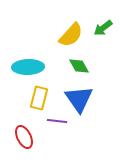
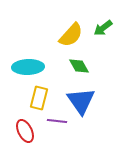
blue triangle: moved 2 px right, 2 px down
red ellipse: moved 1 px right, 6 px up
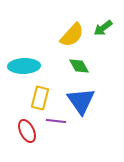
yellow semicircle: moved 1 px right
cyan ellipse: moved 4 px left, 1 px up
yellow rectangle: moved 1 px right
purple line: moved 1 px left
red ellipse: moved 2 px right
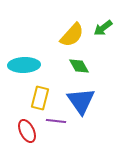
cyan ellipse: moved 1 px up
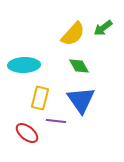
yellow semicircle: moved 1 px right, 1 px up
blue triangle: moved 1 px up
red ellipse: moved 2 px down; rotated 25 degrees counterclockwise
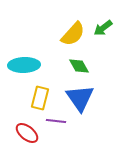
blue triangle: moved 1 px left, 2 px up
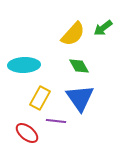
yellow rectangle: rotated 15 degrees clockwise
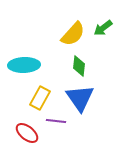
green diamond: rotated 35 degrees clockwise
